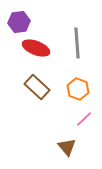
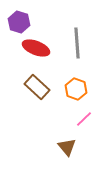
purple hexagon: rotated 25 degrees clockwise
orange hexagon: moved 2 px left
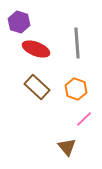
red ellipse: moved 1 px down
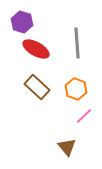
purple hexagon: moved 3 px right
red ellipse: rotated 8 degrees clockwise
pink line: moved 3 px up
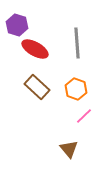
purple hexagon: moved 5 px left, 3 px down
red ellipse: moved 1 px left
brown triangle: moved 2 px right, 2 px down
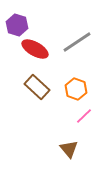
gray line: moved 1 px up; rotated 60 degrees clockwise
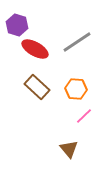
orange hexagon: rotated 15 degrees counterclockwise
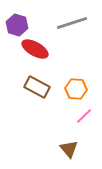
gray line: moved 5 px left, 19 px up; rotated 16 degrees clockwise
brown rectangle: rotated 15 degrees counterclockwise
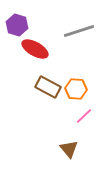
gray line: moved 7 px right, 8 px down
brown rectangle: moved 11 px right
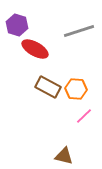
brown triangle: moved 5 px left, 7 px down; rotated 36 degrees counterclockwise
